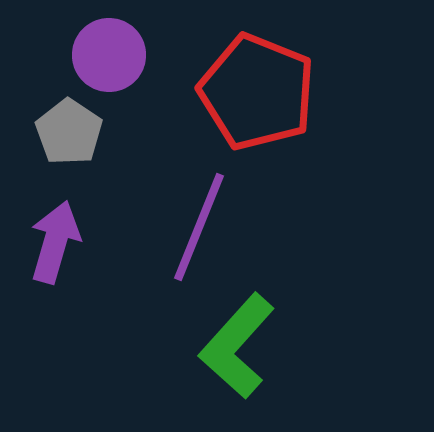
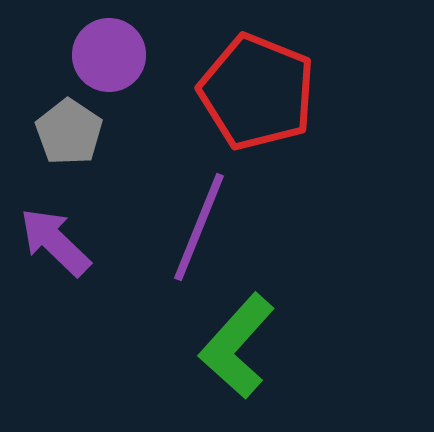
purple arrow: rotated 62 degrees counterclockwise
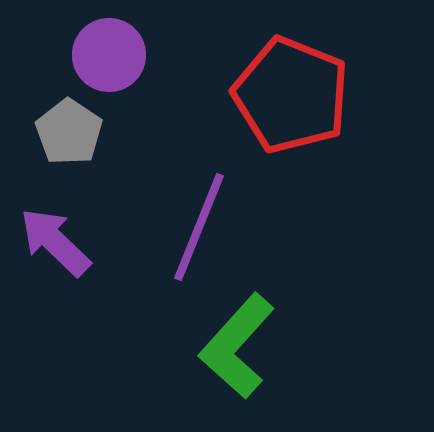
red pentagon: moved 34 px right, 3 px down
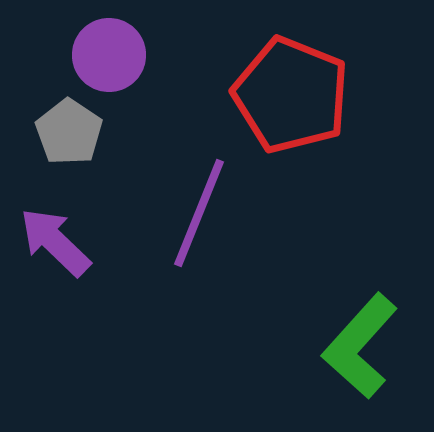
purple line: moved 14 px up
green L-shape: moved 123 px right
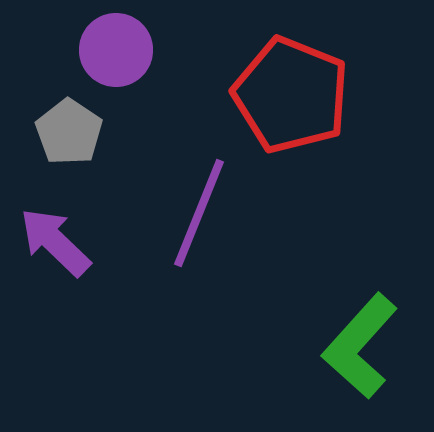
purple circle: moved 7 px right, 5 px up
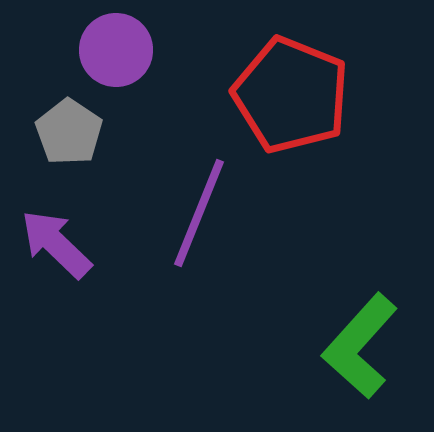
purple arrow: moved 1 px right, 2 px down
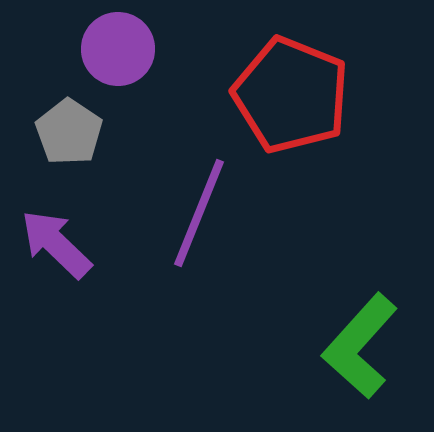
purple circle: moved 2 px right, 1 px up
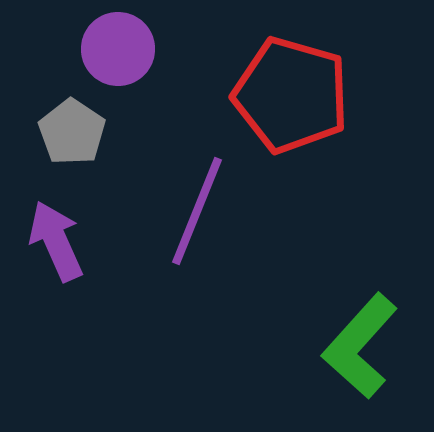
red pentagon: rotated 6 degrees counterclockwise
gray pentagon: moved 3 px right
purple line: moved 2 px left, 2 px up
purple arrow: moved 3 px up; rotated 22 degrees clockwise
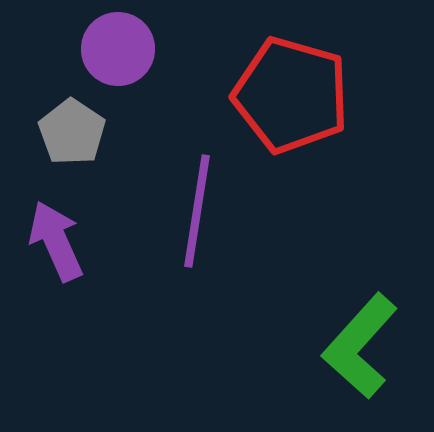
purple line: rotated 13 degrees counterclockwise
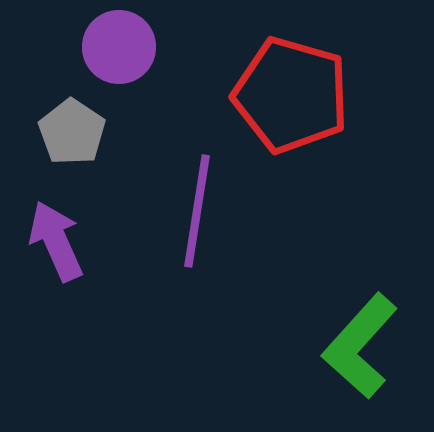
purple circle: moved 1 px right, 2 px up
